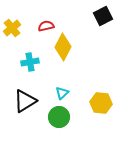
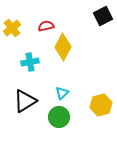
yellow hexagon: moved 2 px down; rotated 20 degrees counterclockwise
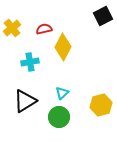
red semicircle: moved 2 px left, 3 px down
